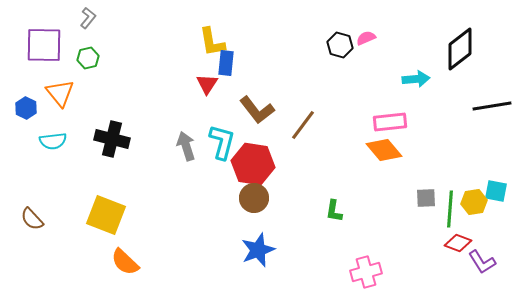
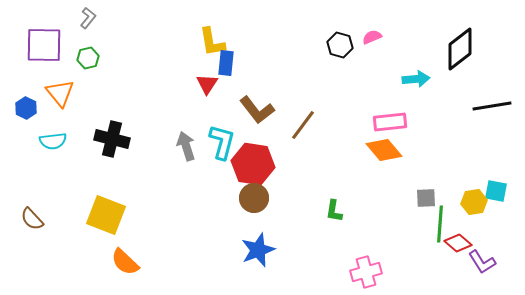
pink semicircle: moved 6 px right, 1 px up
green line: moved 10 px left, 15 px down
red diamond: rotated 20 degrees clockwise
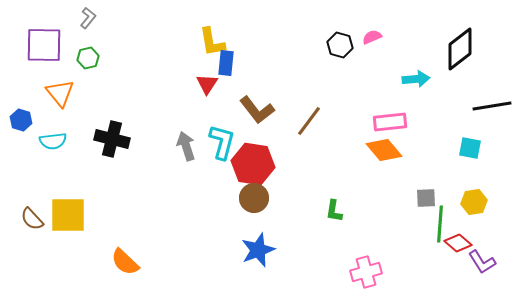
blue hexagon: moved 5 px left, 12 px down; rotated 10 degrees counterclockwise
brown line: moved 6 px right, 4 px up
cyan square: moved 26 px left, 43 px up
yellow square: moved 38 px left; rotated 21 degrees counterclockwise
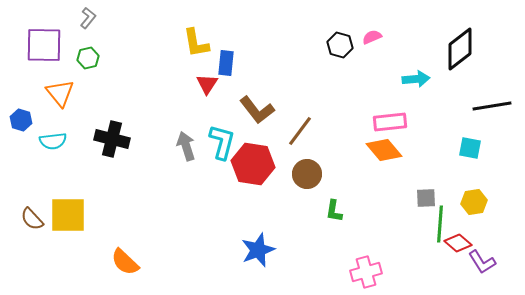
yellow L-shape: moved 16 px left, 1 px down
brown line: moved 9 px left, 10 px down
brown circle: moved 53 px right, 24 px up
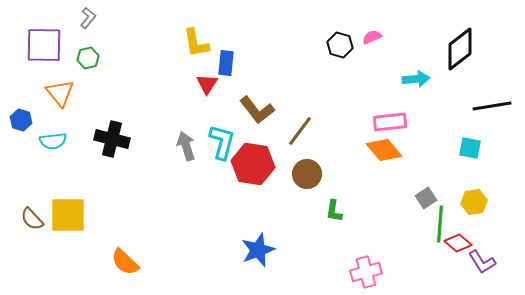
gray square: rotated 30 degrees counterclockwise
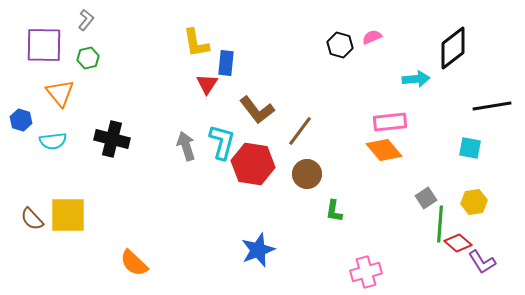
gray L-shape: moved 2 px left, 2 px down
black diamond: moved 7 px left, 1 px up
orange semicircle: moved 9 px right, 1 px down
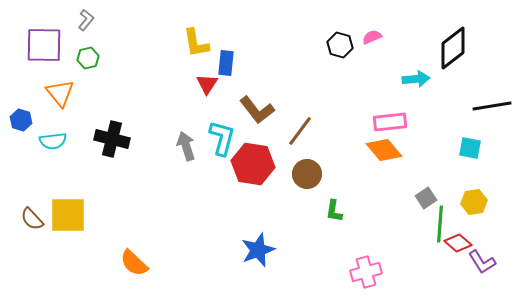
cyan L-shape: moved 4 px up
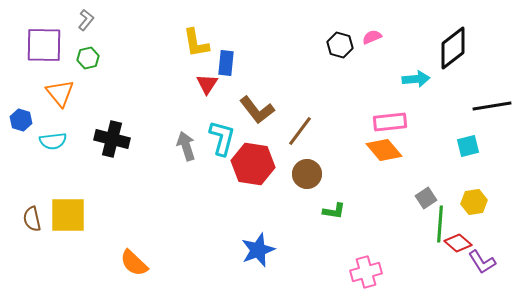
cyan square: moved 2 px left, 2 px up; rotated 25 degrees counterclockwise
green L-shape: rotated 90 degrees counterclockwise
brown semicircle: rotated 30 degrees clockwise
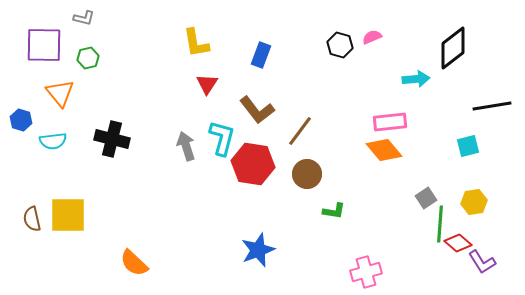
gray L-shape: moved 2 px left, 2 px up; rotated 65 degrees clockwise
blue rectangle: moved 35 px right, 8 px up; rotated 15 degrees clockwise
